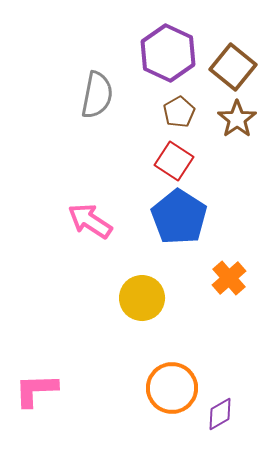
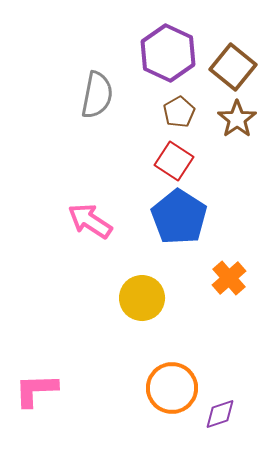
purple diamond: rotated 12 degrees clockwise
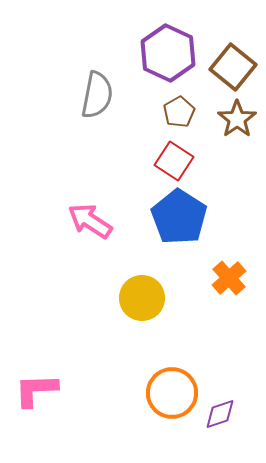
orange circle: moved 5 px down
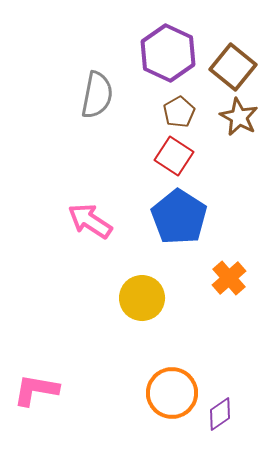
brown star: moved 2 px right, 2 px up; rotated 9 degrees counterclockwise
red square: moved 5 px up
pink L-shape: rotated 12 degrees clockwise
purple diamond: rotated 16 degrees counterclockwise
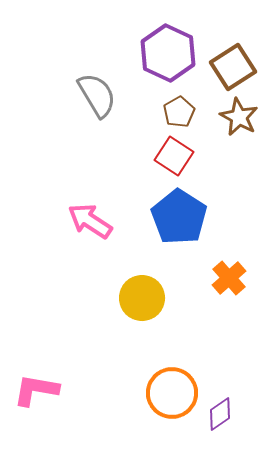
brown square: rotated 18 degrees clockwise
gray semicircle: rotated 42 degrees counterclockwise
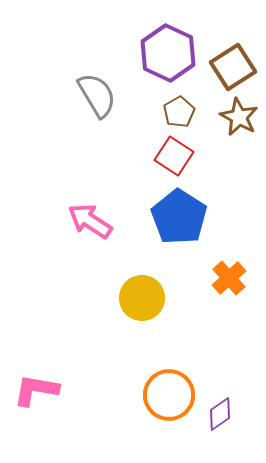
orange circle: moved 3 px left, 2 px down
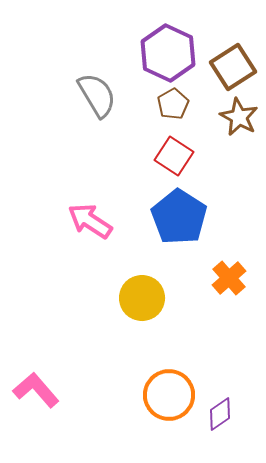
brown pentagon: moved 6 px left, 8 px up
pink L-shape: rotated 39 degrees clockwise
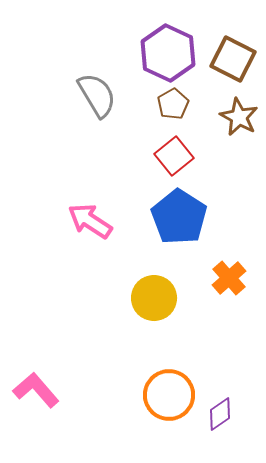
brown square: moved 8 px up; rotated 30 degrees counterclockwise
red square: rotated 18 degrees clockwise
yellow circle: moved 12 px right
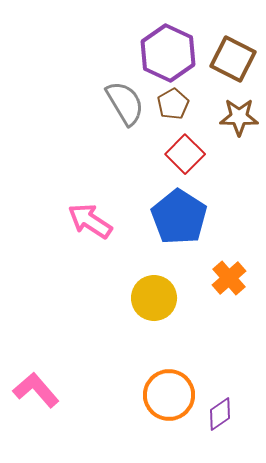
gray semicircle: moved 28 px right, 8 px down
brown star: rotated 27 degrees counterclockwise
red square: moved 11 px right, 2 px up; rotated 6 degrees counterclockwise
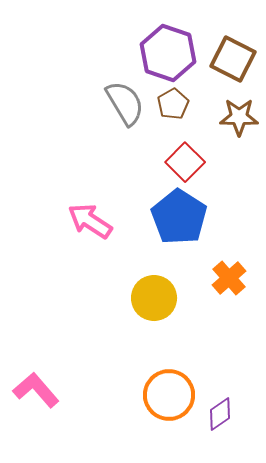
purple hexagon: rotated 6 degrees counterclockwise
red square: moved 8 px down
